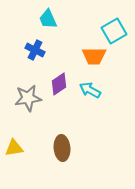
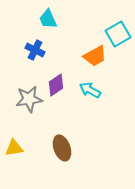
cyan square: moved 4 px right, 3 px down
orange trapezoid: moved 1 px right; rotated 30 degrees counterclockwise
purple diamond: moved 3 px left, 1 px down
gray star: moved 1 px right, 1 px down
brown ellipse: rotated 15 degrees counterclockwise
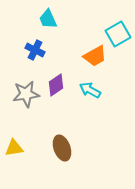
gray star: moved 3 px left, 5 px up
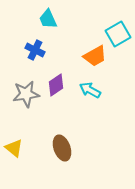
yellow triangle: rotated 48 degrees clockwise
